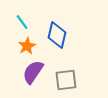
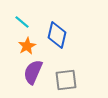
cyan line: rotated 14 degrees counterclockwise
purple semicircle: rotated 10 degrees counterclockwise
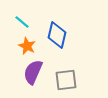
orange star: rotated 18 degrees counterclockwise
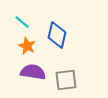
purple semicircle: rotated 75 degrees clockwise
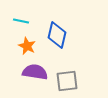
cyan line: moved 1 px left, 1 px up; rotated 28 degrees counterclockwise
purple semicircle: moved 2 px right
gray square: moved 1 px right, 1 px down
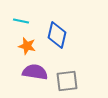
orange star: rotated 12 degrees counterclockwise
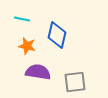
cyan line: moved 1 px right, 2 px up
purple semicircle: moved 3 px right
gray square: moved 8 px right, 1 px down
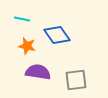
blue diamond: rotated 48 degrees counterclockwise
gray square: moved 1 px right, 2 px up
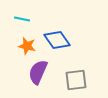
blue diamond: moved 5 px down
purple semicircle: rotated 75 degrees counterclockwise
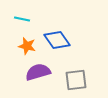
purple semicircle: rotated 50 degrees clockwise
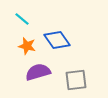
cyan line: rotated 28 degrees clockwise
